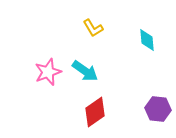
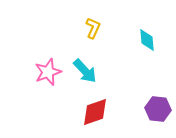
yellow L-shape: rotated 125 degrees counterclockwise
cyan arrow: rotated 12 degrees clockwise
red diamond: rotated 16 degrees clockwise
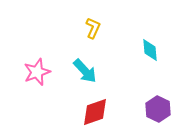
cyan diamond: moved 3 px right, 10 px down
pink star: moved 11 px left
purple hexagon: rotated 20 degrees clockwise
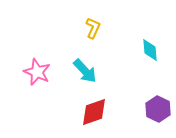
pink star: rotated 28 degrees counterclockwise
red diamond: moved 1 px left
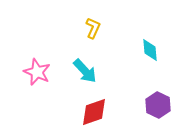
purple hexagon: moved 4 px up
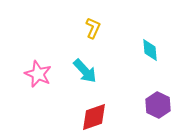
pink star: moved 1 px right, 2 px down
red diamond: moved 5 px down
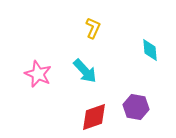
purple hexagon: moved 22 px left, 2 px down; rotated 15 degrees counterclockwise
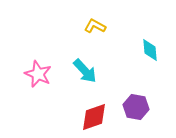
yellow L-shape: moved 2 px right, 2 px up; rotated 85 degrees counterclockwise
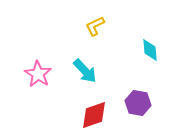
yellow L-shape: rotated 55 degrees counterclockwise
pink star: rotated 8 degrees clockwise
purple hexagon: moved 2 px right, 4 px up
red diamond: moved 2 px up
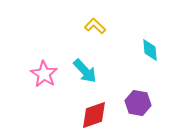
yellow L-shape: rotated 70 degrees clockwise
pink star: moved 6 px right
